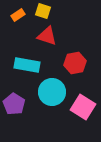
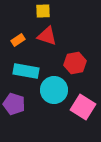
yellow square: rotated 21 degrees counterclockwise
orange rectangle: moved 25 px down
cyan rectangle: moved 1 px left, 6 px down
cyan circle: moved 2 px right, 2 px up
purple pentagon: rotated 15 degrees counterclockwise
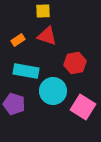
cyan circle: moved 1 px left, 1 px down
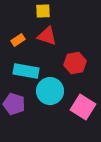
cyan circle: moved 3 px left
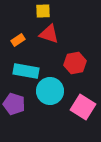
red triangle: moved 2 px right, 2 px up
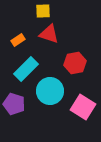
cyan rectangle: moved 2 px up; rotated 55 degrees counterclockwise
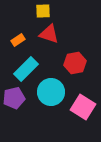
cyan circle: moved 1 px right, 1 px down
purple pentagon: moved 6 px up; rotated 30 degrees counterclockwise
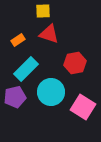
purple pentagon: moved 1 px right, 1 px up
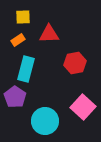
yellow square: moved 20 px left, 6 px down
red triangle: rotated 20 degrees counterclockwise
cyan rectangle: rotated 30 degrees counterclockwise
cyan circle: moved 6 px left, 29 px down
purple pentagon: rotated 25 degrees counterclockwise
pink square: rotated 10 degrees clockwise
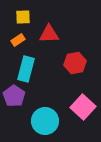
purple pentagon: moved 1 px left, 1 px up
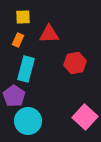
orange rectangle: rotated 32 degrees counterclockwise
pink square: moved 2 px right, 10 px down
cyan circle: moved 17 px left
